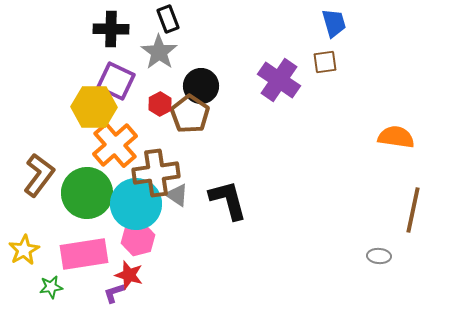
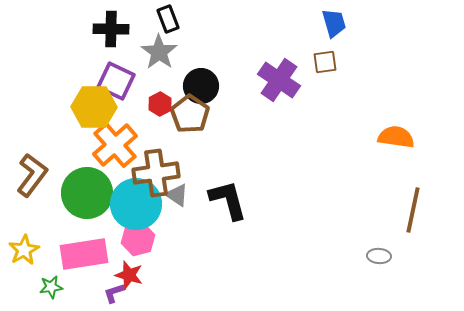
brown L-shape: moved 7 px left
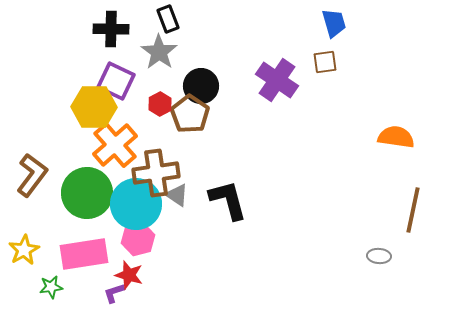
purple cross: moved 2 px left
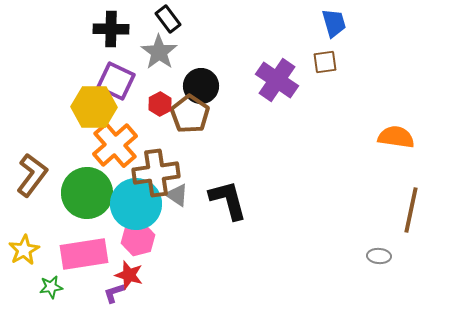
black rectangle: rotated 16 degrees counterclockwise
brown line: moved 2 px left
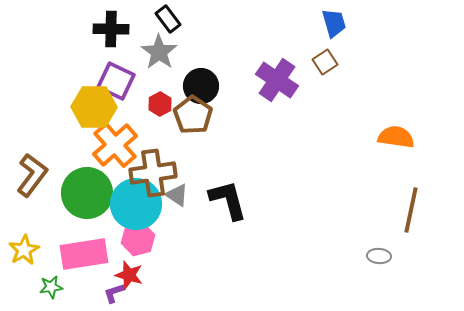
brown square: rotated 25 degrees counterclockwise
brown pentagon: moved 3 px right, 1 px down
brown cross: moved 3 px left
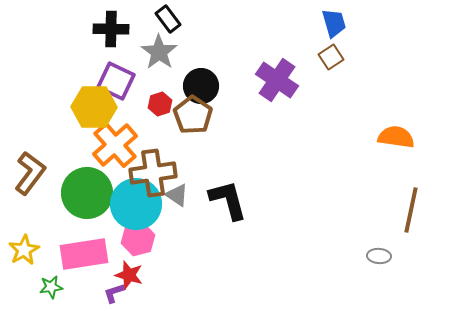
brown square: moved 6 px right, 5 px up
red hexagon: rotated 10 degrees clockwise
brown L-shape: moved 2 px left, 2 px up
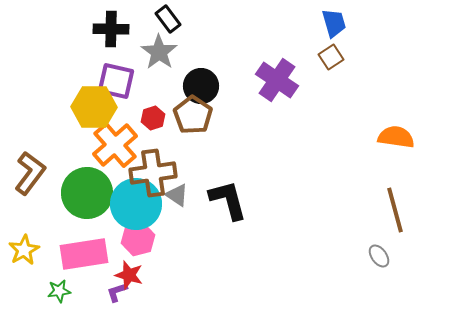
purple square: rotated 12 degrees counterclockwise
red hexagon: moved 7 px left, 14 px down
brown line: moved 16 px left; rotated 27 degrees counterclockwise
gray ellipse: rotated 50 degrees clockwise
green star: moved 8 px right, 4 px down
purple L-shape: moved 3 px right, 1 px up
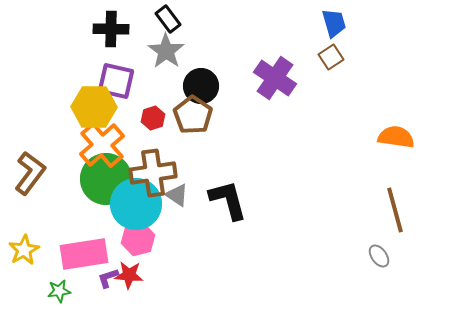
gray star: moved 7 px right, 1 px up
purple cross: moved 2 px left, 2 px up
orange cross: moved 13 px left
green circle: moved 19 px right, 14 px up
red star: rotated 12 degrees counterclockwise
purple L-shape: moved 9 px left, 14 px up
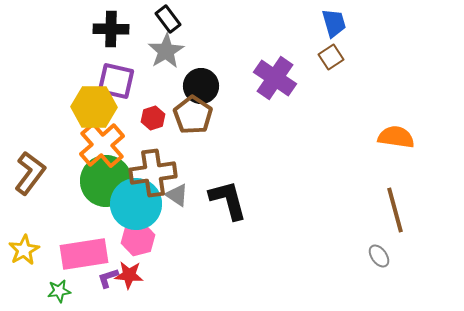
gray star: rotated 6 degrees clockwise
green circle: moved 2 px down
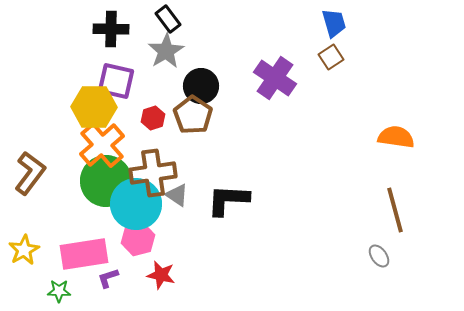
black L-shape: rotated 72 degrees counterclockwise
red star: moved 32 px right; rotated 8 degrees clockwise
green star: rotated 10 degrees clockwise
